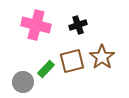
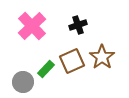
pink cross: moved 4 px left, 1 px down; rotated 32 degrees clockwise
brown square: rotated 10 degrees counterclockwise
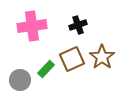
pink cross: rotated 36 degrees clockwise
brown square: moved 2 px up
gray circle: moved 3 px left, 2 px up
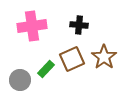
black cross: moved 1 px right; rotated 24 degrees clockwise
brown star: moved 2 px right
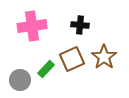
black cross: moved 1 px right
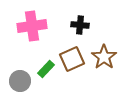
gray circle: moved 1 px down
